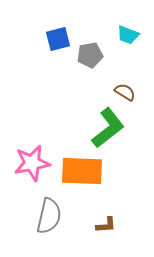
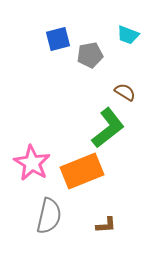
pink star: rotated 30 degrees counterclockwise
orange rectangle: rotated 24 degrees counterclockwise
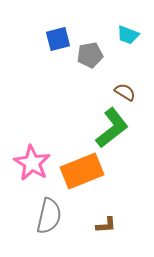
green L-shape: moved 4 px right
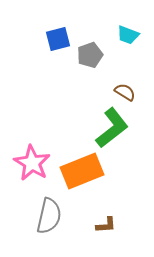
gray pentagon: rotated 10 degrees counterclockwise
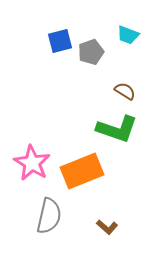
blue square: moved 2 px right, 2 px down
gray pentagon: moved 1 px right, 3 px up
brown semicircle: moved 1 px up
green L-shape: moved 5 px right, 1 px down; rotated 57 degrees clockwise
brown L-shape: moved 1 px right, 2 px down; rotated 45 degrees clockwise
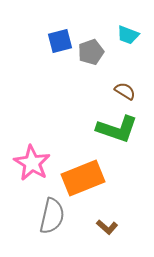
orange rectangle: moved 1 px right, 7 px down
gray semicircle: moved 3 px right
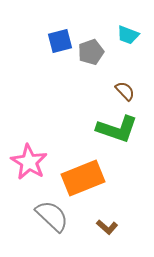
brown semicircle: rotated 15 degrees clockwise
pink star: moved 3 px left, 1 px up
gray semicircle: rotated 60 degrees counterclockwise
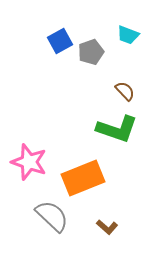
blue square: rotated 15 degrees counterclockwise
pink star: rotated 12 degrees counterclockwise
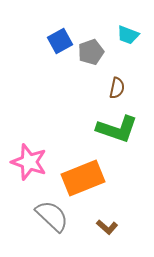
brown semicircle: moved 8 px left, 3 px up; rotated 55 degrees clockwise
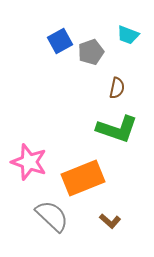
brown L-shape: moved 3 px right, 6 px up
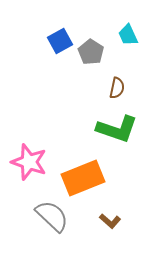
cyan trapezoid: rotated 45 degrees clockwise
gray pentagon: rotated 20 degrees counterclockwise
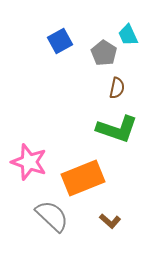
gray pentagon: moved 13 px right, 1 px down
